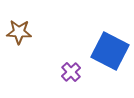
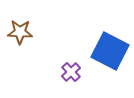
brown star: moved 1 px right
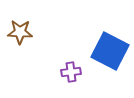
purple cross: rotated 36 degrees clockwise
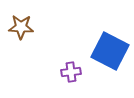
brown star: moved 1 px right, 5 px up
